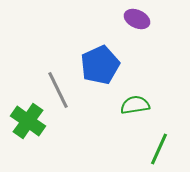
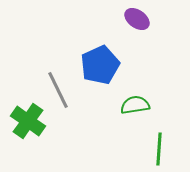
purple ellipse: rotated 10 degrees clockwise
green line: rotated 20 degrees counterclockwise
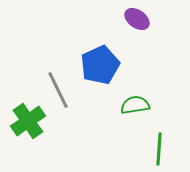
green cross: rotated 20 degrees clockwise
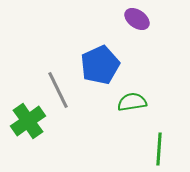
green semicircle: moved 3 px left, 3 px up
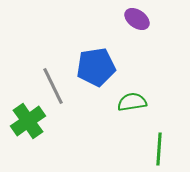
blue pentagon: moved 4 px left, 2 px down; rotated 15 degrees clockwise
gray line: moved 5 px left, 4 px up
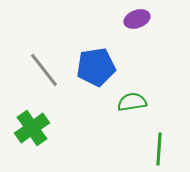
purple ellipse: rotated 55 degrees counterclockwise
gray line: moved 9 px left, 16 px up; rotated 12 degrees counterclockwise
green cross: moved 4 px right, 7 px down
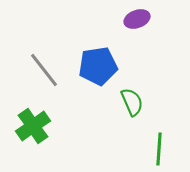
blue pentagon: moved 2 px right, 1 px up
green semicircle: rotated 76 degrees clockwise
green cross: moved 1 px right, 2 px up
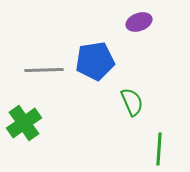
purple ellipse: moved 2 px right, 3 px down
blue pentagon: moved 3 px left, 5 px up
gray line: rotated 54 degrees counterclockwise
green cross: moved 9 px left, 3 px up
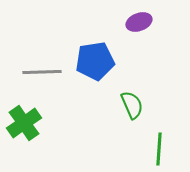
gray line: moved 2 px left, 2 px down
green semicircle: moved 3 px down
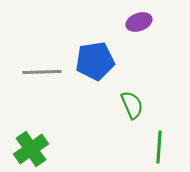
green cross: moved 7 px right, 26 px down
green line: moved 2 px up
